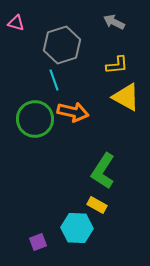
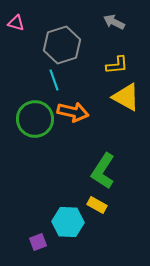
cyan hexagon: moved 9 px left, 6 px up
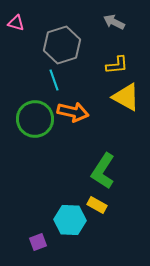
cyan hexagon: moved 2 px right, 2 px up
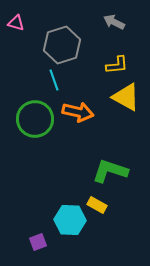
orange arrow: moved 5 px right
green L-shape: moved 7 px right; rotated 75 degrees clockwise
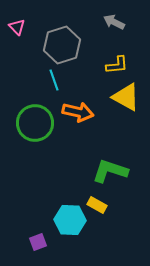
pink triangle: moved 1 px right, 4 px down; rotated 30 degrees clockwise
green circle: moved 4 px down
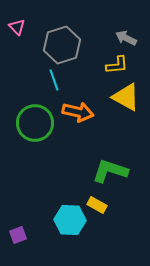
gray arrow: moved 12 px right, 16 px down
purple square: moved 20 px left, 7 px up
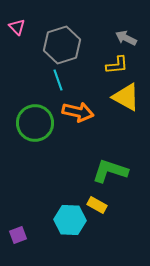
cyan line: moved 4 px right
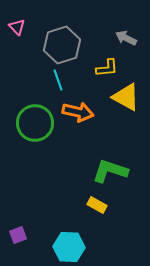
yellow L-shape: moved 10 px left, 3 px down
cyan hexagon: moved 1 px left, 27 px down
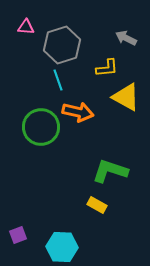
pink triangle: moved 9 px right; rotated 42 degrees counterclockwise
green circle: moved 6 px right, 4 px down
cyan hexagon: moved 7 px left
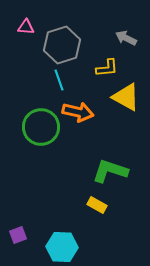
cyan line: moved 1 px right
